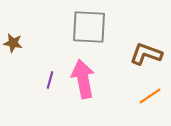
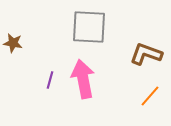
orange line: rotated 15 degrees counterclockwise
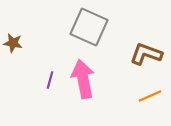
gray square: rotated 21 degrees clockwise
orange line: rotated 25 degrees clockwise
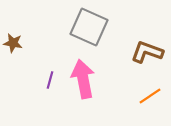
brown L-shape: moved 1 px right, 2 px up
orange line: rotated 10 degrees counterclockwise
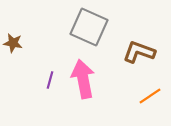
brown L-shape: moved 8 px left
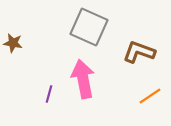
purple line: moved 1 px left, 14 px down
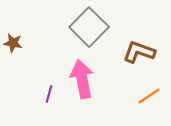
gray square: rotated 21 degrees clockwise
pink arrow: moved 1 px left
orange line: moved 1 px left
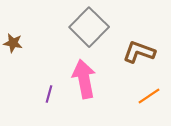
pink arrow: moved 2 px right
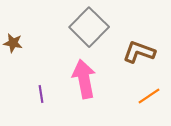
purple line: moved 8 px left; rotated 24 degrees counterclockwise
